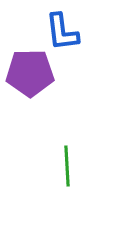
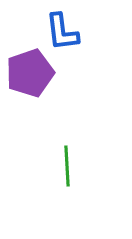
purple pentagon: rotated 18 degrees counterclockwise
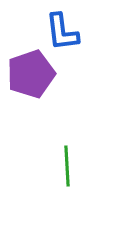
purple pentagon: moved 1 px right, 1 px down
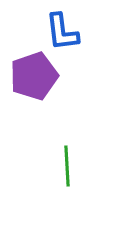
purple pentagon: moved 3 px right, 2 px down
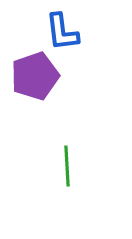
purple pentagon: moved 1 px right
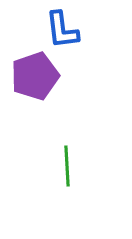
blue L-shape: moved 2 px up
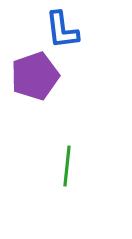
green line: rotated 9 degrees clockwise
